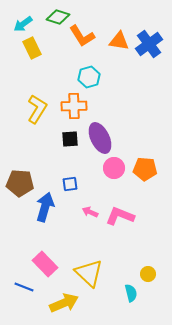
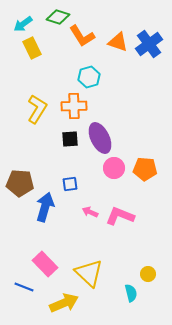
orange triangle: moved 1 px left, 1 px down; rotated 10 degrees clockwise
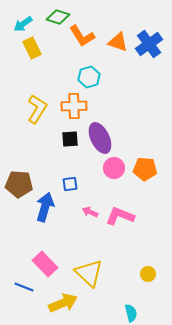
brown pentagon: moved 1 px left, 1 px down
cyan semicircle: moved 20 px down
yellow arrow: moved 1 px left
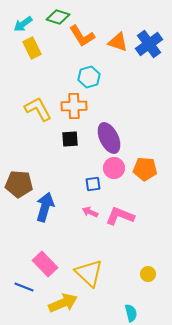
yellow L-shape: moved 1 px right; rotated 60 degrees counterclockwise
purple ellipse: moved 9 px right
blue square: moved 23 px right
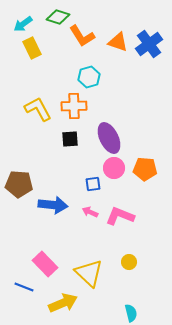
blue arrow: moved 8 px right, 2 px up; rotated 80 degrees clockwise
yellow circle: moved 19 px left, 12 px up
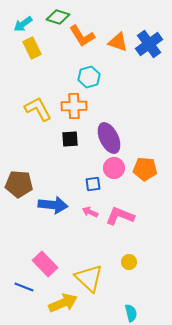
yellow triangle: moved 5 px down
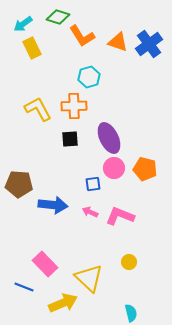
orange pentagon: rotated 10 degrees clockwise
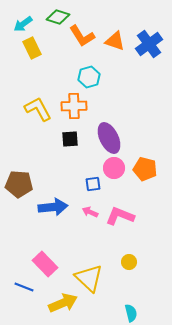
orange triangle: moved 3 px left, 1 px up
blue arrow: moved 2 px down; rotated 12 degrees counterclockwise
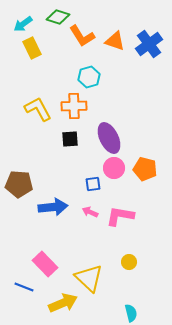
pink L-shape: rotated 12 degrees counterclockwise
